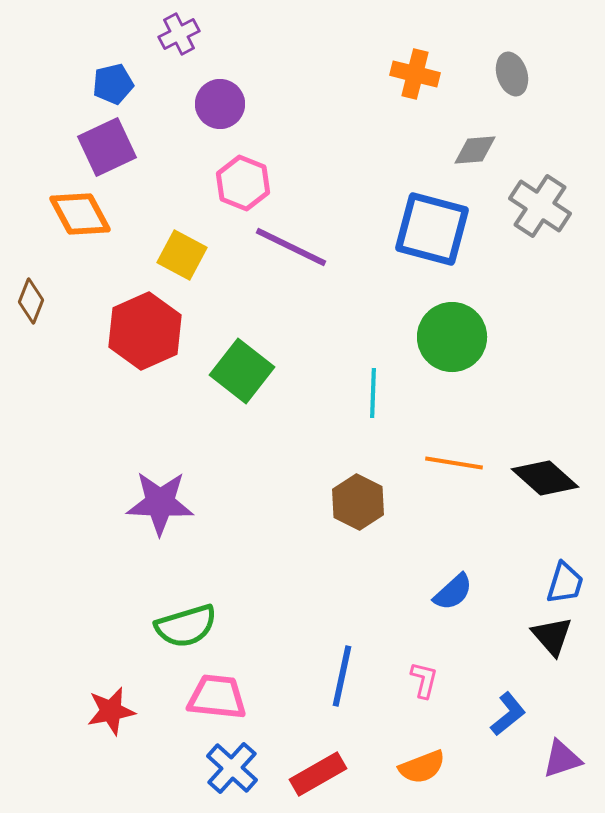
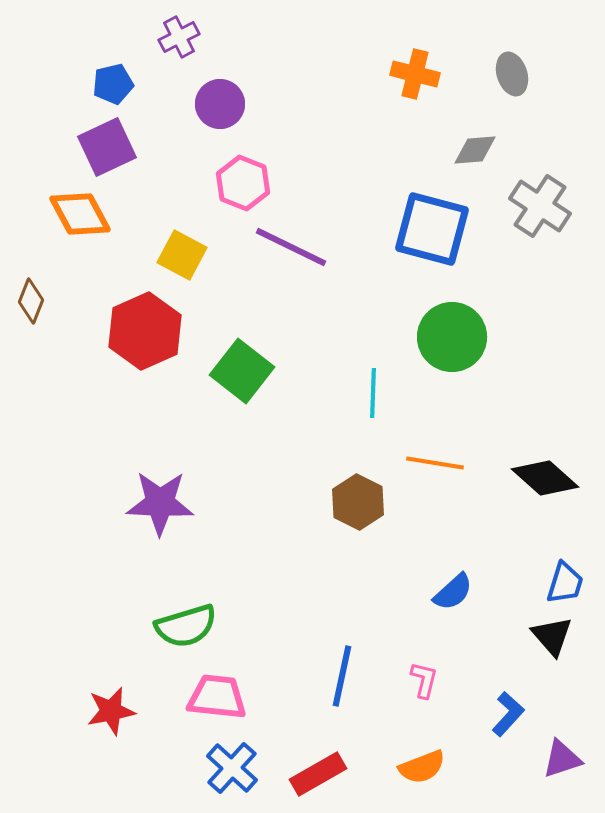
purple cross: moved 3 px down
orange line: moved 19 px left
blue L-shape: rotated 9 degrees counterclockwise
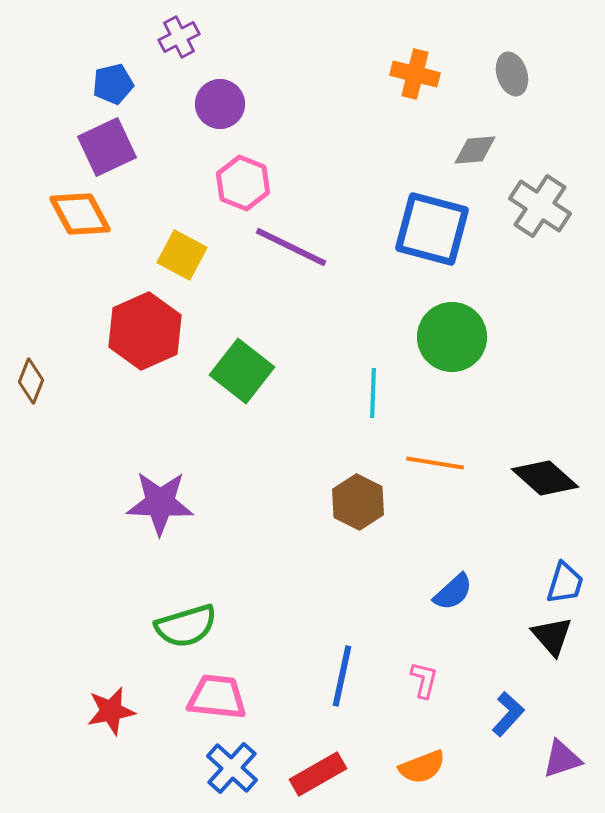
brown diamond: moved 80 px down
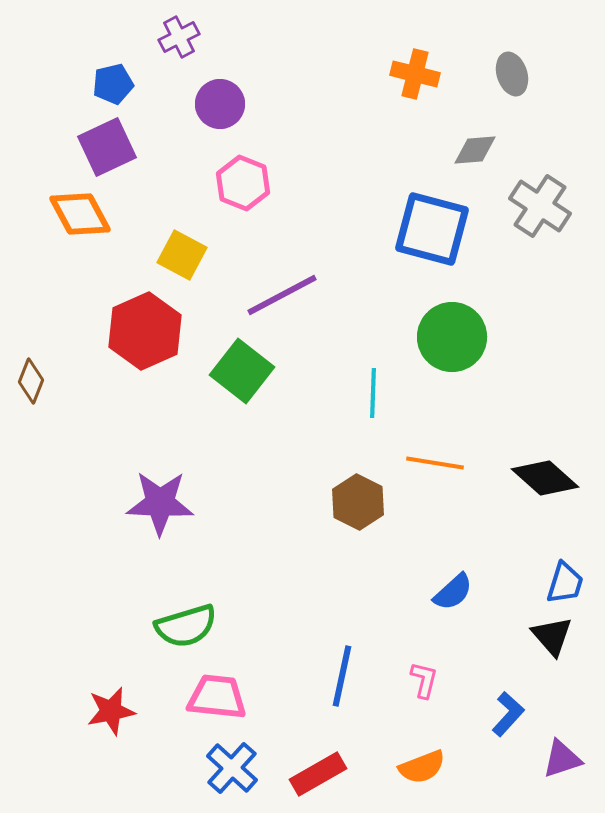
purple line: moved 9 px left, 48 px down; rotated 54 degrees counterclockwise
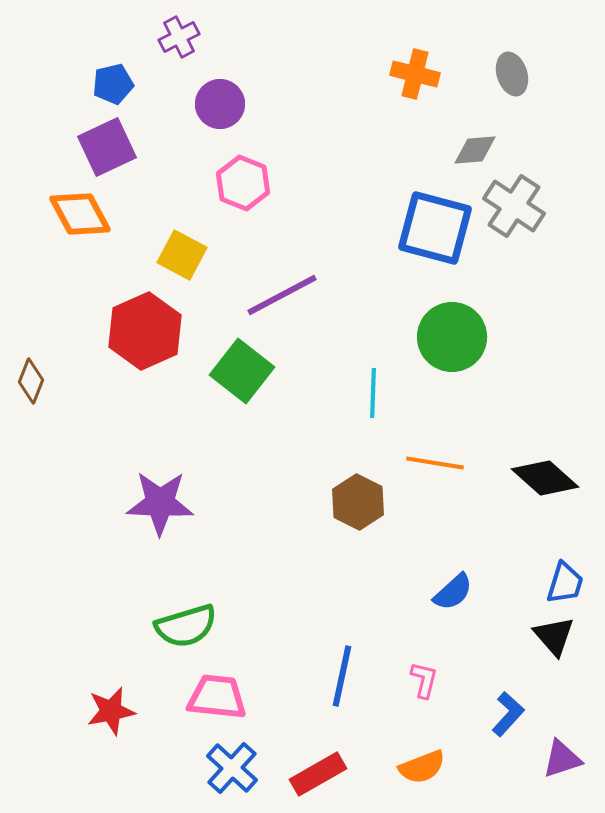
gray cross: moved 26 px left
blue square: moved 3 px right, 1 px up
black triangle: moved 2 px right
